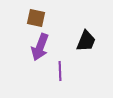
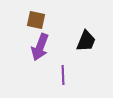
brown square: moved 2 px down
purple line: moved 3 px right, 4 px down
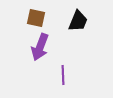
brown square: moved 2 px up
black trapezoid: moved 8 px left, 20 px up
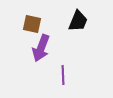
brown square: moved 4 px left, 6 px down
purple arrow: moved 1 px right, 1 px down
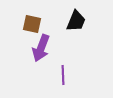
black trapezoid: moved 2 px left
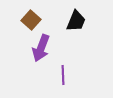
brown square: moved 1 px left, 4 px up; rotated 30 degrees clockwise
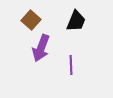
purple line: moved 8 px right, 10 px up
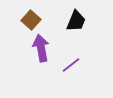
purple arrow: rotated 148 degrees clockwise
purple line: rotated 54 degrees clockwise
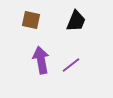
brown square: rotated 30 degrees counterclockwise
purple arrow: moved 12 px down
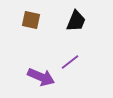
purple arrow: moved 17 px down; rotated 124 degrees clockwise
purple line: moved 1 px left, 3 px up
